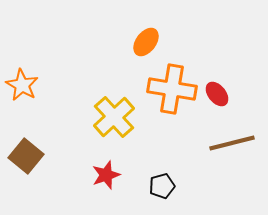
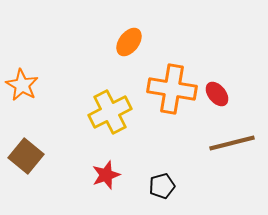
orange ellipse: moved 17 px left
yellow cross: moved 4 px left, 5 px up; rotated 15 degrees clockwise
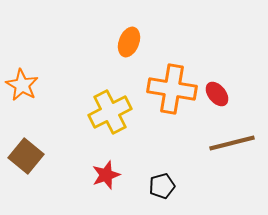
orange ellipse: rotated 16 degrees counterclockwise
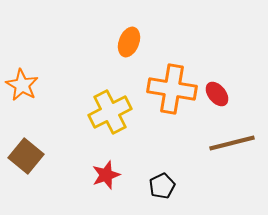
black pentagon: rotated 10 degrees counterclockwise
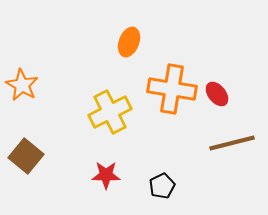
red star: rotated 20 degrees clockwise
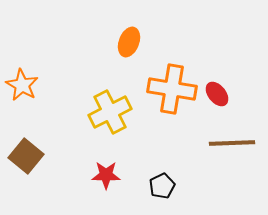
brown line: rotated 12 degrees clockwise
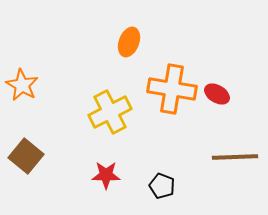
red ellipse: rotated 20 degrees counterclockwise
brown line: moved 3 px right, 14 px down
black pentagon: rotated 25 degrees counterclockwise
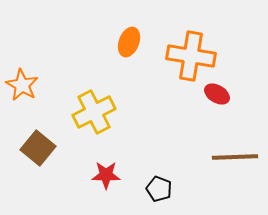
orange cross: moved 19 px right, 33 px up
yellow cross: moved 16 px left
brown square: moved 12 px right, 8 px up
black pentagon: moved 3 px left, 3 px down
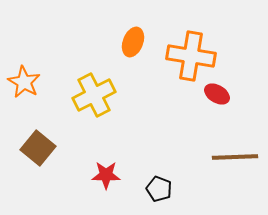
orange ellipse: moved 4 px right
orange star: moved 2 px right, 3 px up
yellow cross: moved 17 px up
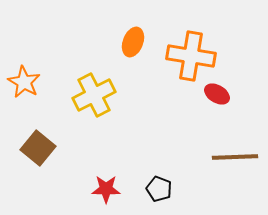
red star: moved 14 px down
